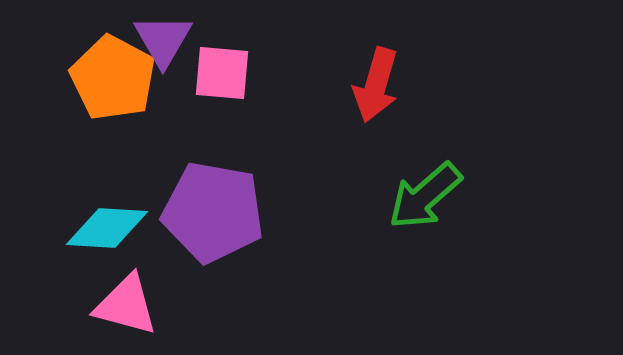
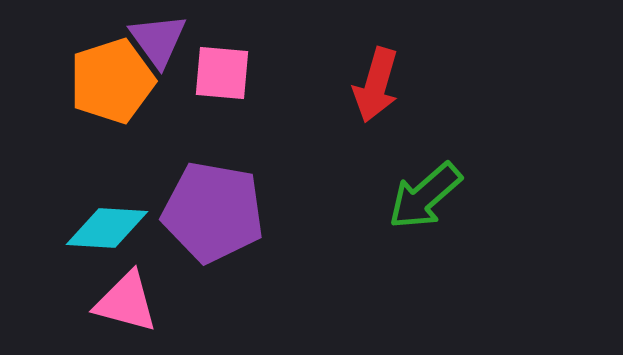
purple triangle: moved 5 px left; rotated 6 degrees counterclockwise
orange pentagon: moved 1 px left, 3 px down; rotated 26 degrees clockwise
pink triangle: moved 3 px up
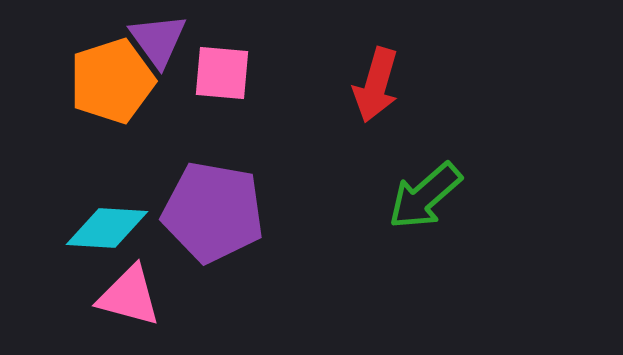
pink triangle: moved 3 px right, 6 px up
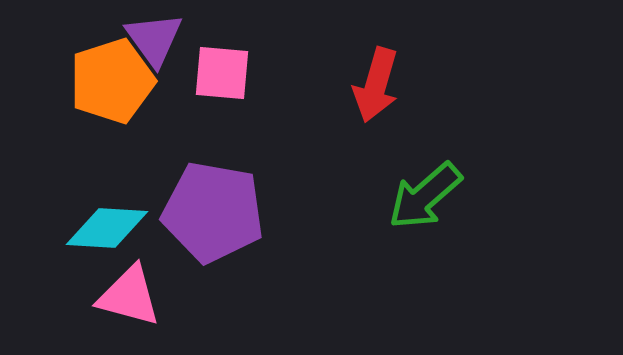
purple triangle: moved 4 px left, 1 px up
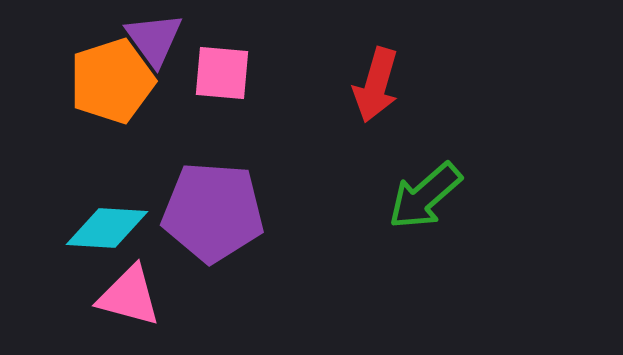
purple pentagon: rotated 6 degrees counterclockwise
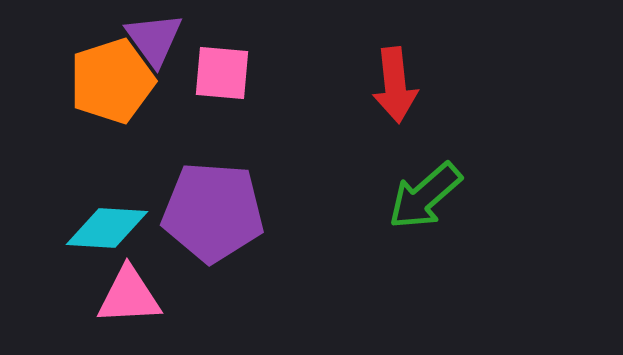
red arrow: moved 19 px right; rotated 22 degrees counterclockwise
pink triangle: rotated 18 degrees counterclockwise
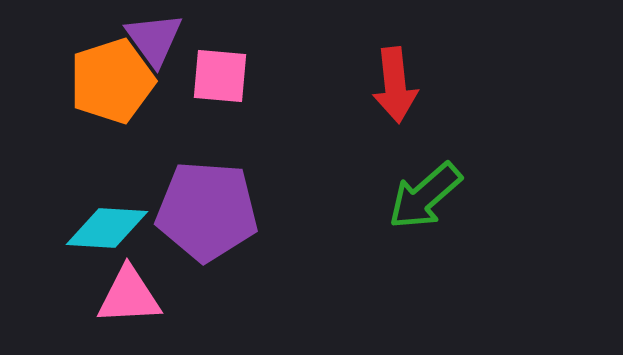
pink square: moved 2 px left, 3 px down
purple pentagon: moved 6 px left, 1 px up
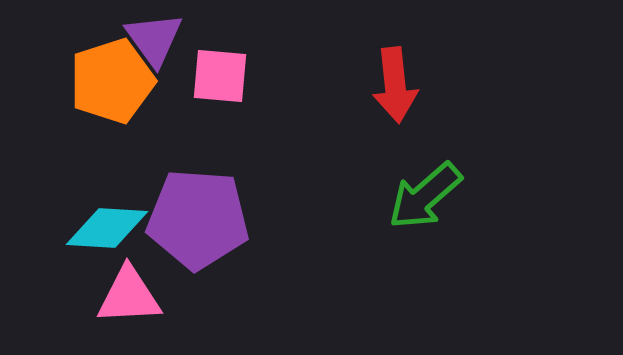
purple pentagon: moved 9 px left, 8 px down
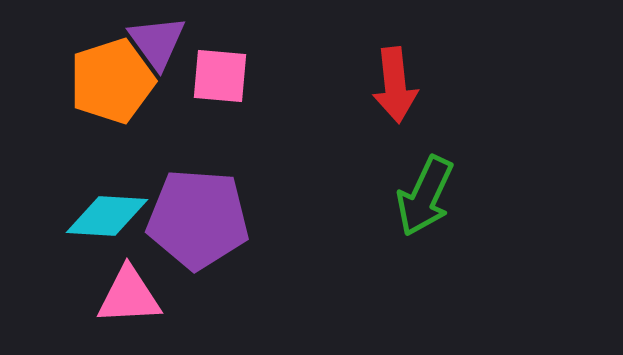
purple triangle: moved 3 px right, 3 px down
green arrow: rotated 24 degrees counterclockwise
cyan diamond: moved 12 px up
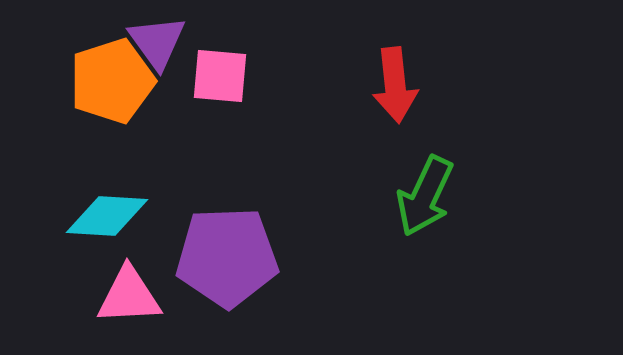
purple pentagon: moved 29 px right, 38 px down; rotated 6 degrees counterclockwise
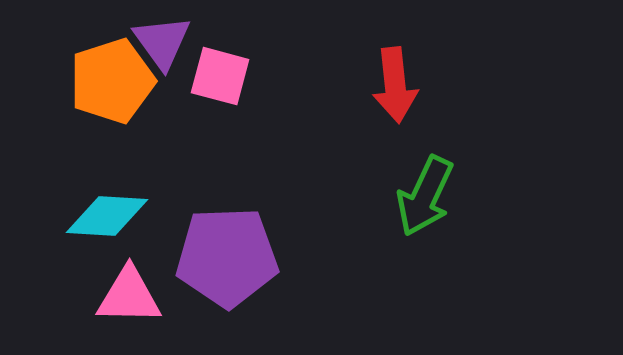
purple triangle: moved 5 px right
pink square: rotated 10 degrees clockwise
pink triangle: rotated 4 degrees clockwise
